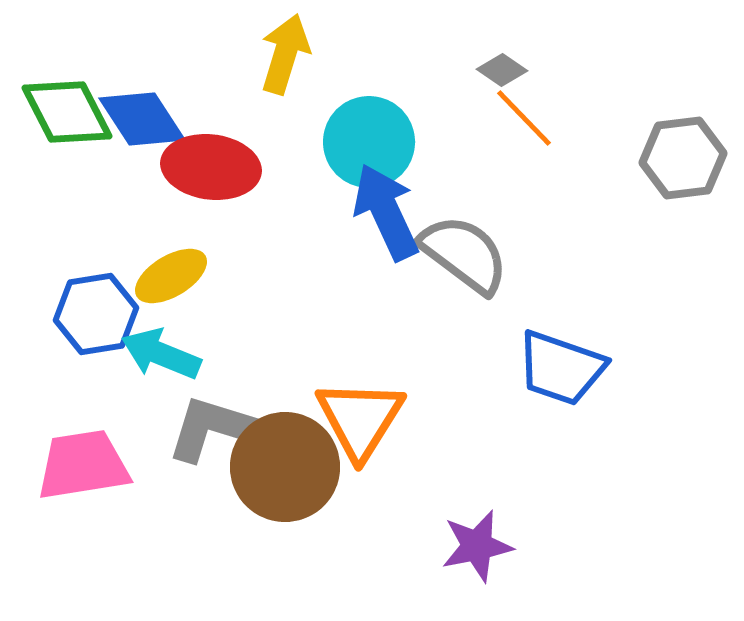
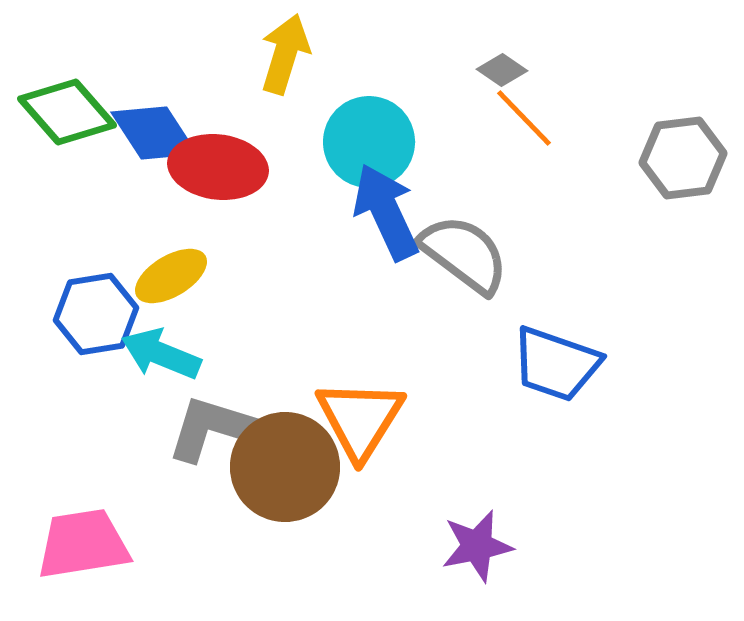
green diamond: rotated 14 degrees counterclockwise
blue diamond: moved 12 px right, 14 px down
red ellipse: moved 7 px right
blue trapezoid: moved 5 px left, 4 px up
pink trapezoid: moved 79 px down
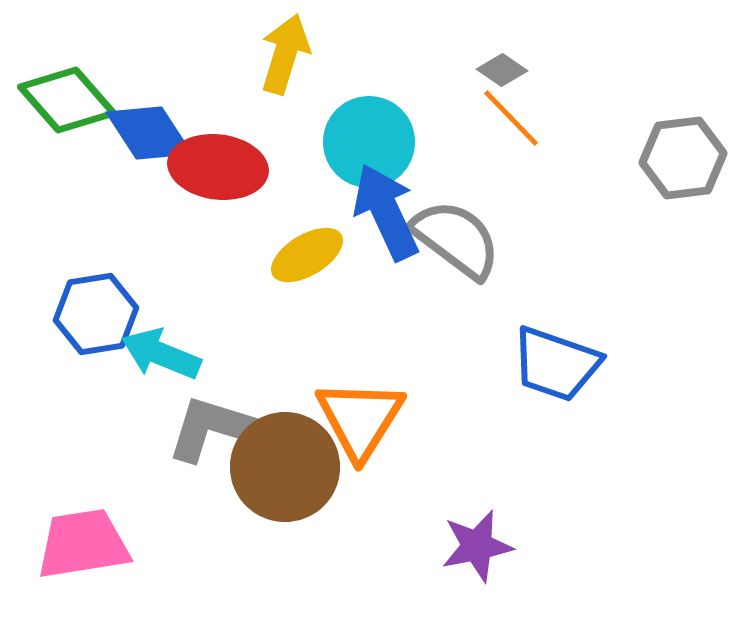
green diamond: moved 12 px up
orange line: moved 13 px left
blue diamond: moved 5 px left
gray semicircle: moved 8 px left, 15 px up
yellow ellipse: moved 136 px right, 21 px up
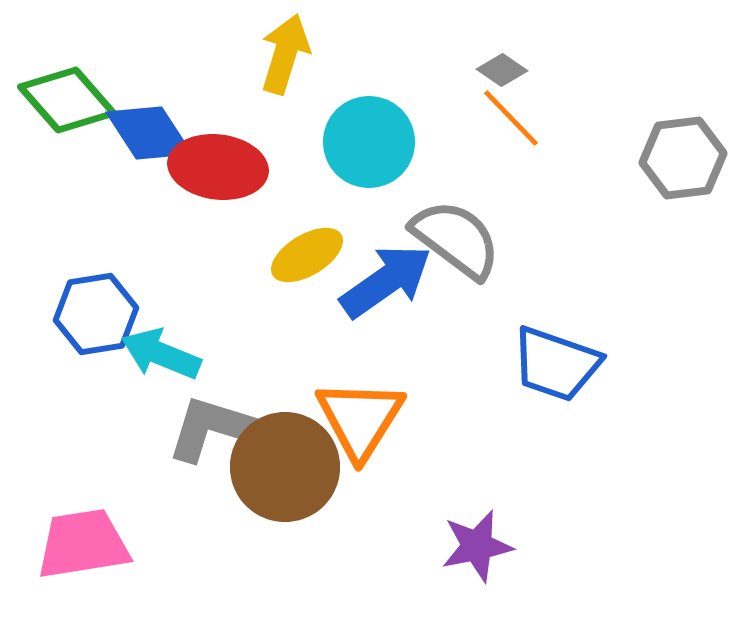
blue arrow: moved 69 px down; rotated 80 degrees clockwise
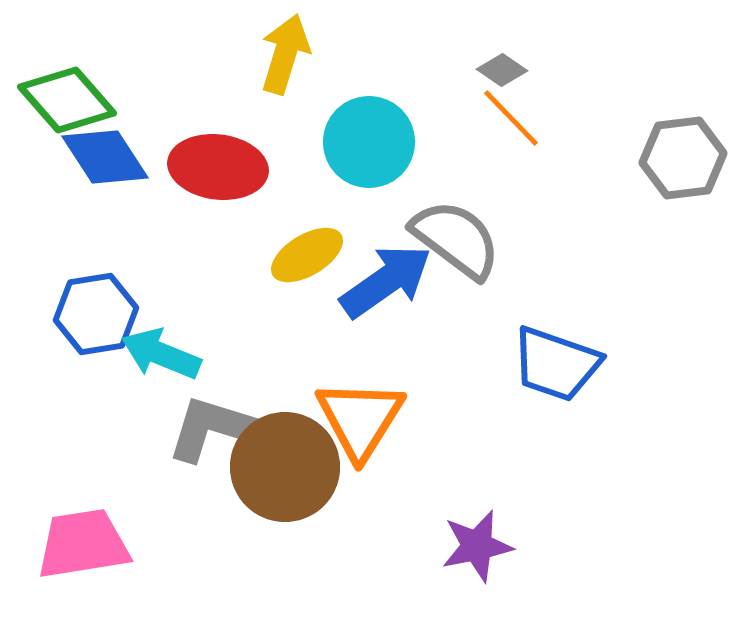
blue diamond: moved 44 px left, 24 px down
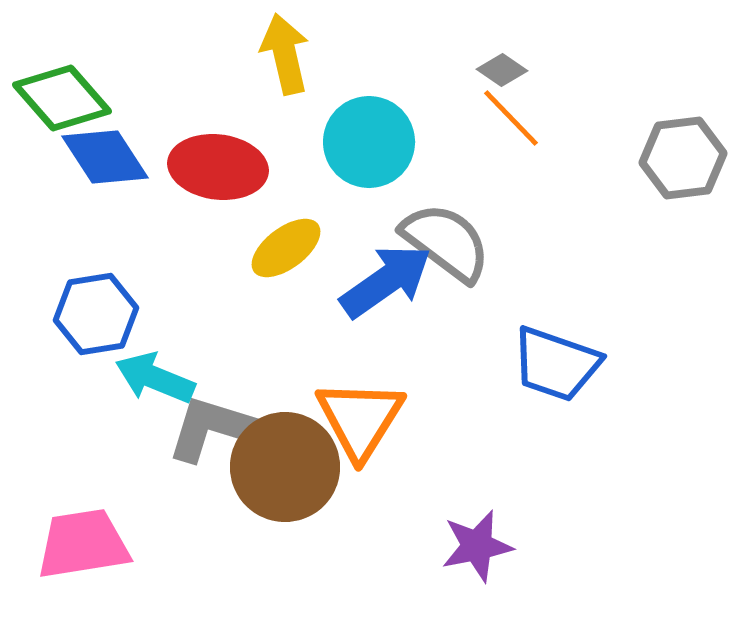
yellow arrow: rotated 30 degrees counterclockwise
green diamond: moved 5 px left, 2 px up
gray semicircle: moved 10 px left, 3 px down
yellow ellipse: moved 21 px left, 7 px up; rotated 6 degrees counterclockwise
cyan arrow: moved 6 px left, 24 px down
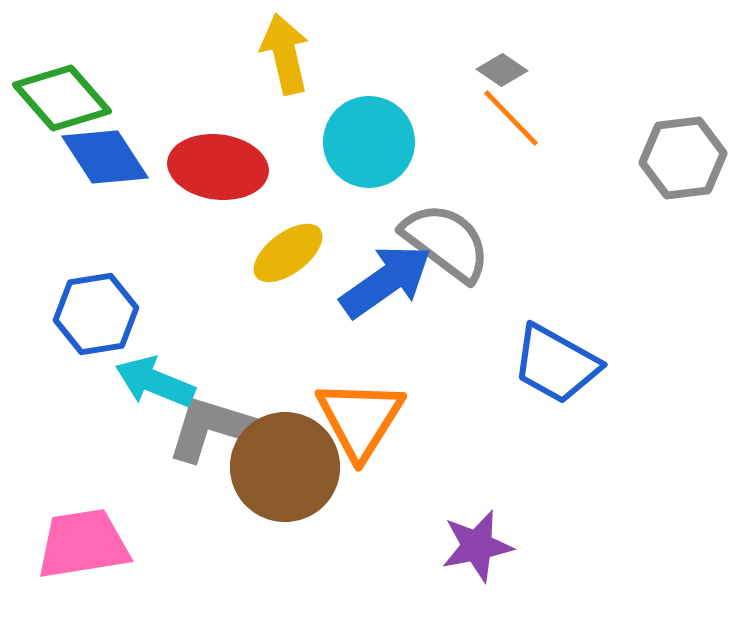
yellow ellipse: moved 2 px right, 5 px down
blue trapezoid: rotated 10 degrees clockwise
cyan arrow: moved 4 px down
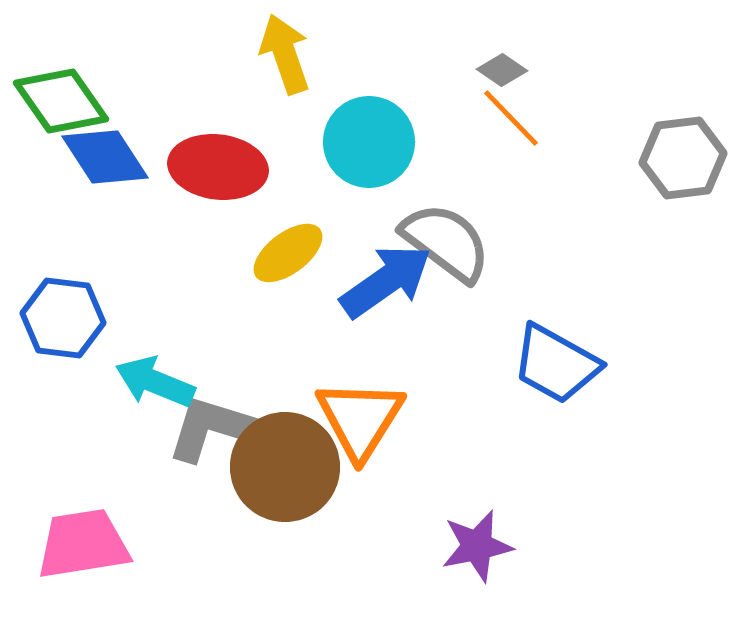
yellow arrow: rotated 6 degrees counterclockwise
green diamond: moved 1 px left, 3 px down; rotated 6 degrees clockwise
blue hexagon: moved 33 px left, 4 px down; rotated 16 degrees clockwise
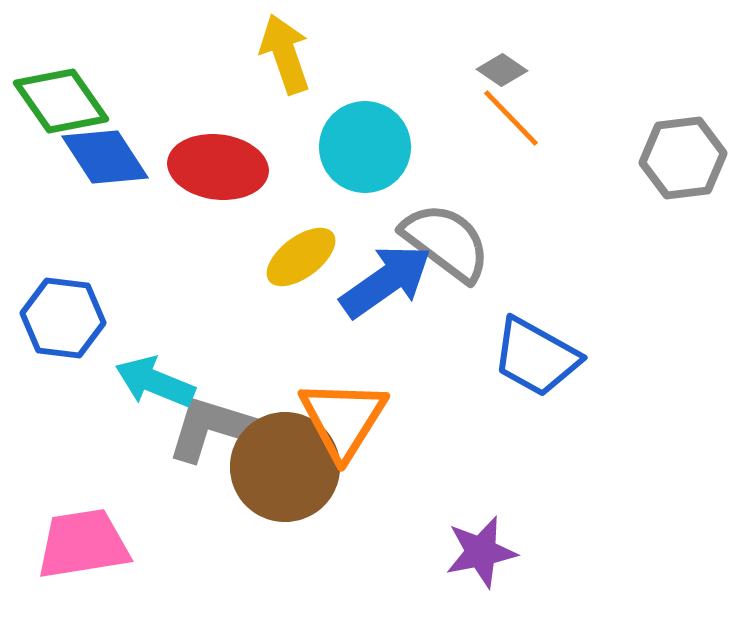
cyan circle: moved 4 px left, 5 px down
yellow ellipse: moved 13 px right, 4 px down
blue trapezoid: moved 20 px left, 7 px up
orange triangle: moved 17 px left
purple star: moved 4 px right, 6 px down
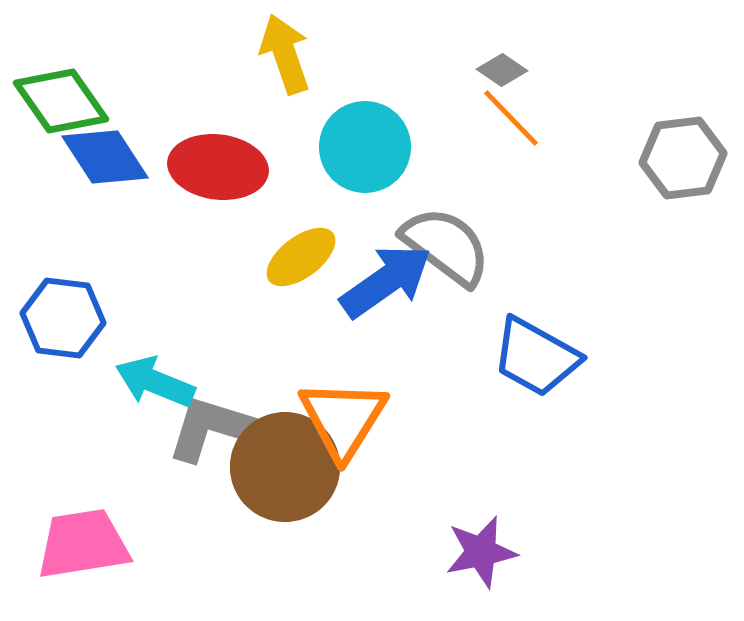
gray semicircle: moved 4 px down
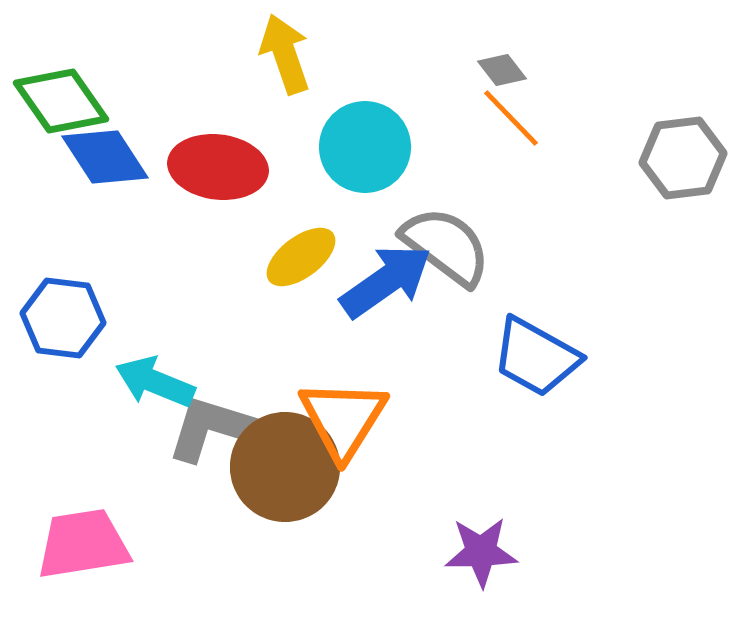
gray diamond: rotated 18 degrees clockwise
purple star: rotated 10 degrees clockwise
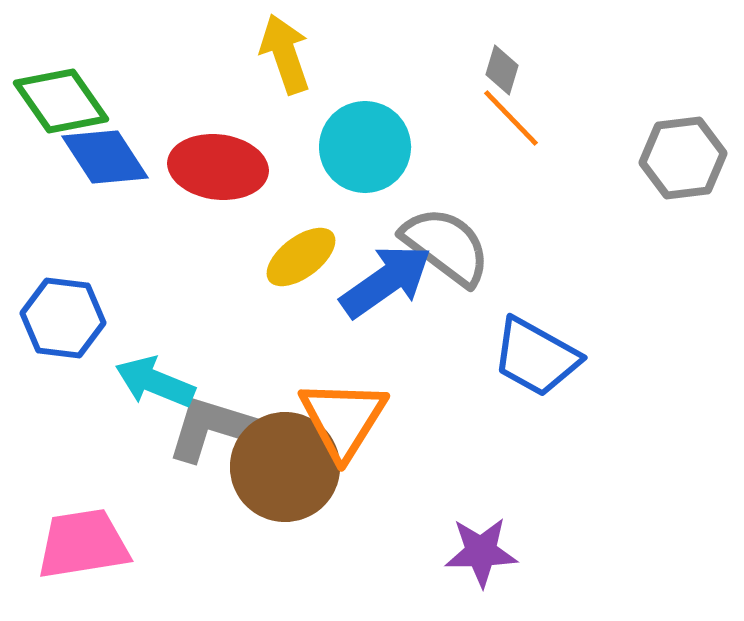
gray diamond: rotated 54 degrees clockwise
